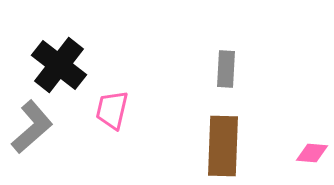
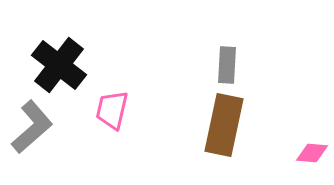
gray rectangle: moved 1 px right, 4 px up
brown rectangle: moved 1 px right, 21 px up; rotated 10 degrees clockwise
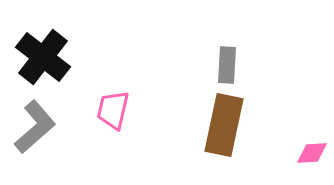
black cross: moved 16 px left, 8 px up
pink trapezoid: moved 1 px right
gray L-shape: moved 3 px right
pink diamond: rotated 8 degrees counterclockwise
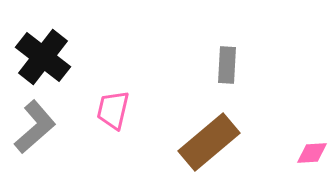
brown rectangle: moved 15 px left, 17 px down; rotated 38 degrees clockwise
